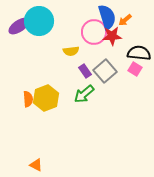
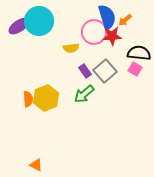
yellow semicircle: moved 3 px up
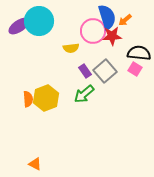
pink circle: moved 1 px left, 1 px up
orange triangle: moved 1 px left, 1 px up
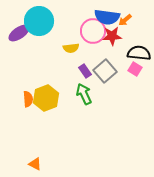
blue semicircle: rotated 115 degrees clockwise
purple ellipse: moved 7 px down
green arrow: rotated 105 degrees clockwise
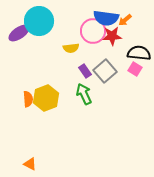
blue semicircle: moved 1 px left, 1 px down
orange triangle: moved 5 px left
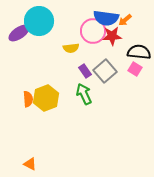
black semicircle: moved 1 px up
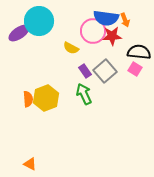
orange arrow: rotated 72 degrees counterclockwise
yellow semicircle: rotated 35 degrees clockwise
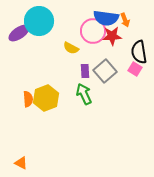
black semicircle: rotated 105 degrees counterclockwise
purple rectangle: rotated 32 degrees clockwise
orange triangle: moved 9 px left, 1 px up
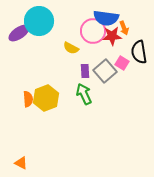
orange arrow: moved 1 px left, 8 px down
pink square: moved 13 px left, 6 px up
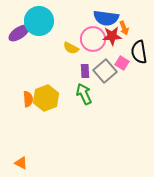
pink circle: moved 8 px down
